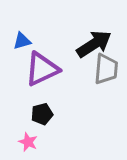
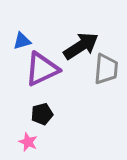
black arrow: moved 13 px left, 2 px down
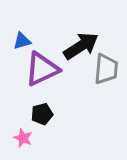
pink star: moved 5 px left, 4 px up
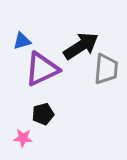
black pentagon: moved 1 px right
pink star: rotated 18 degrees counterclockwise
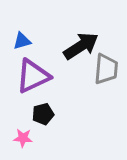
purple triangle: moved 9 px left, 7 px down
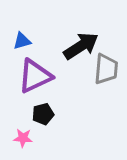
purple triangle: moved 2 px right
